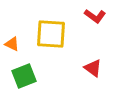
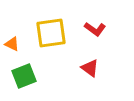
red L-shape: moved 13 px down
yellow square: moved 1 px up; rotated 12 degrees counterclockwise
red triangle: moved 3 px left
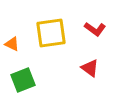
green square: moved 1 px left, 4 px down
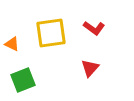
red L-shape: moved 1 px left, 1 px up
red triangle: rotated 36 degrees clockwise
